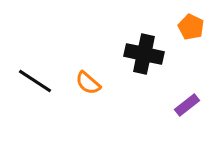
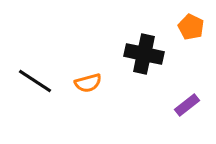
orange semicircle: rotated 56 degrees counterclockwise
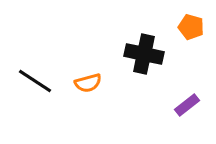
orange pentagon: rotated 10 degrees counterclockwise
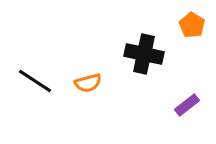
orange pentagon: moved 1 px right, 2 px up; rotated 15 degrees clockwise
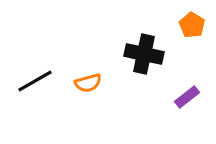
black line: rotated 63 degrees counterclockwise
purple rectangle: moved 8 px up
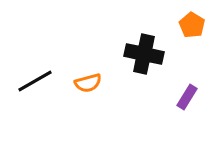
purple rectangle: rotated 20 degrees counterclockwise
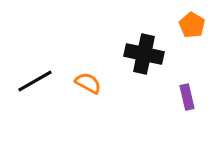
orange semicircle: rotated 136 degrees counterclockwise
purple rectangle: rotated 45 degrees counterclockwise
